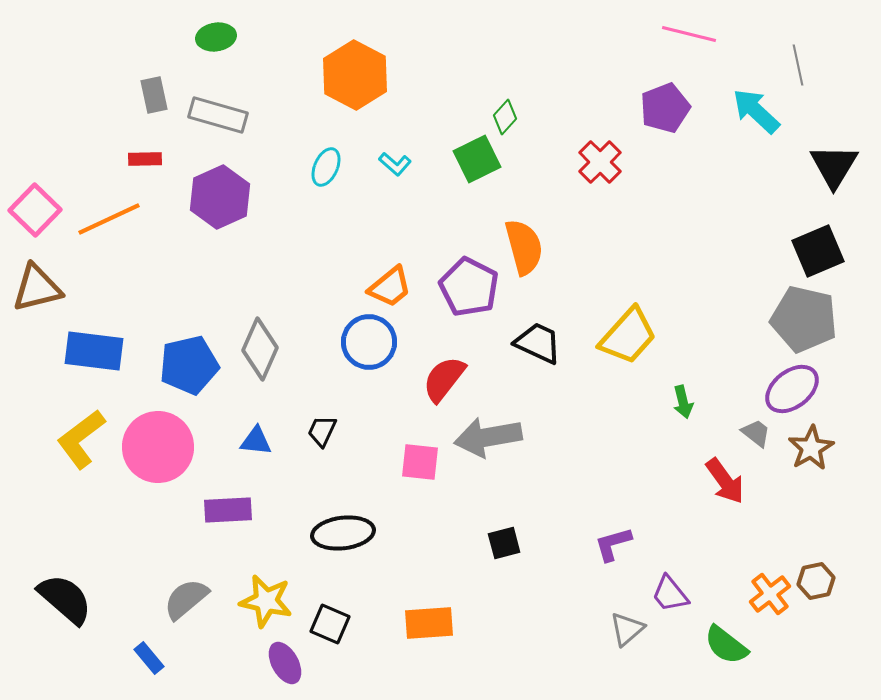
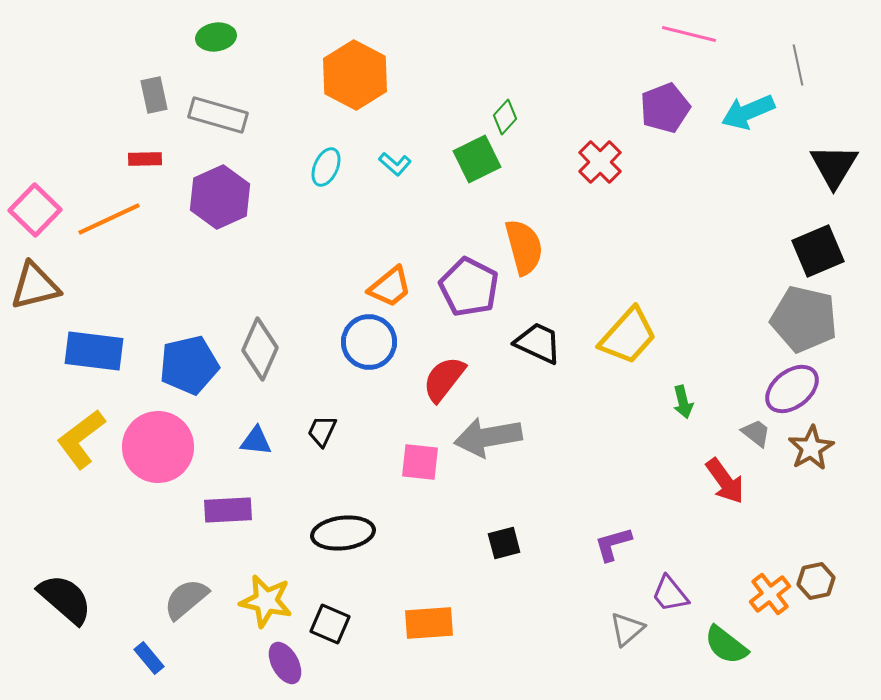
cyan arrow at (756, 111): moved 8 px left, 1 px down; rotated 66 degrees counterclockwise
brown triangle at (37, 288): moved 2 px left, 2 px up
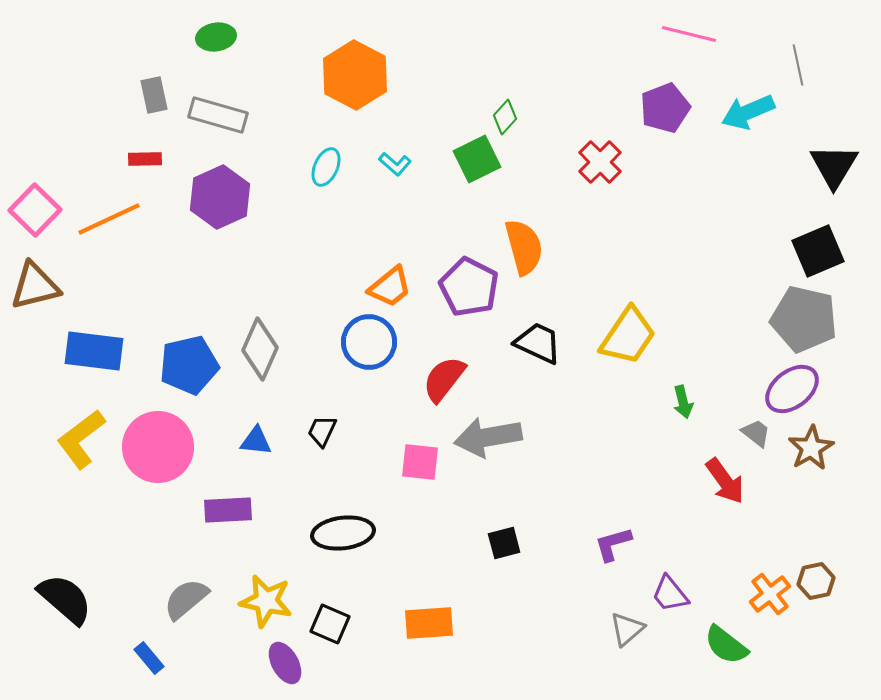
yellow trapezoid at (628, 336): rotated 8 degrees counterclockwise
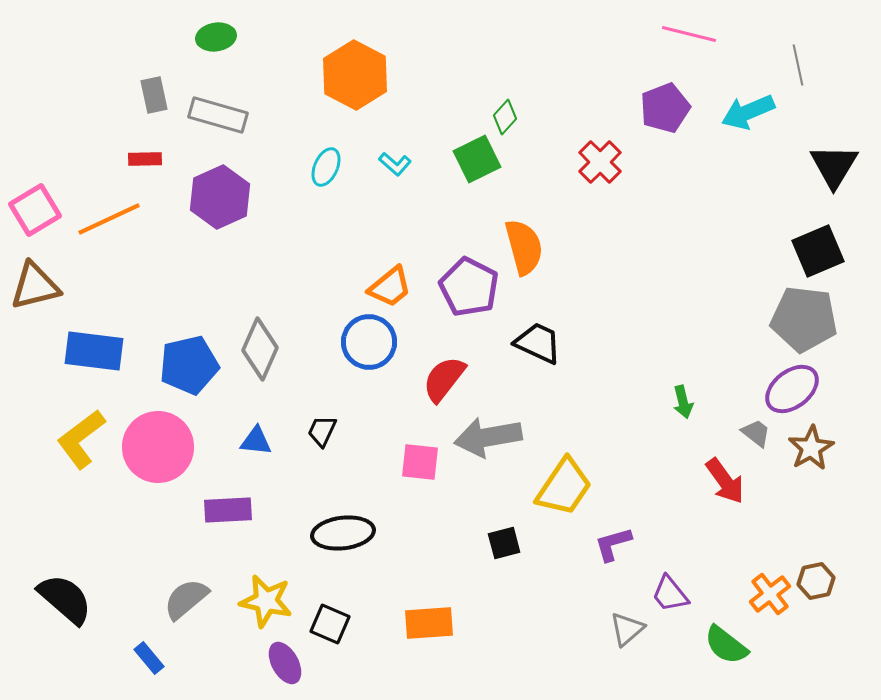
pink square at (35, 210): rotated 15 degrees clockwise
gray pentagon at (804, 319): rotated 6 degrees counterclockwise
yellow trapezoid at (628, 336): moved 64 px left, 151 px down
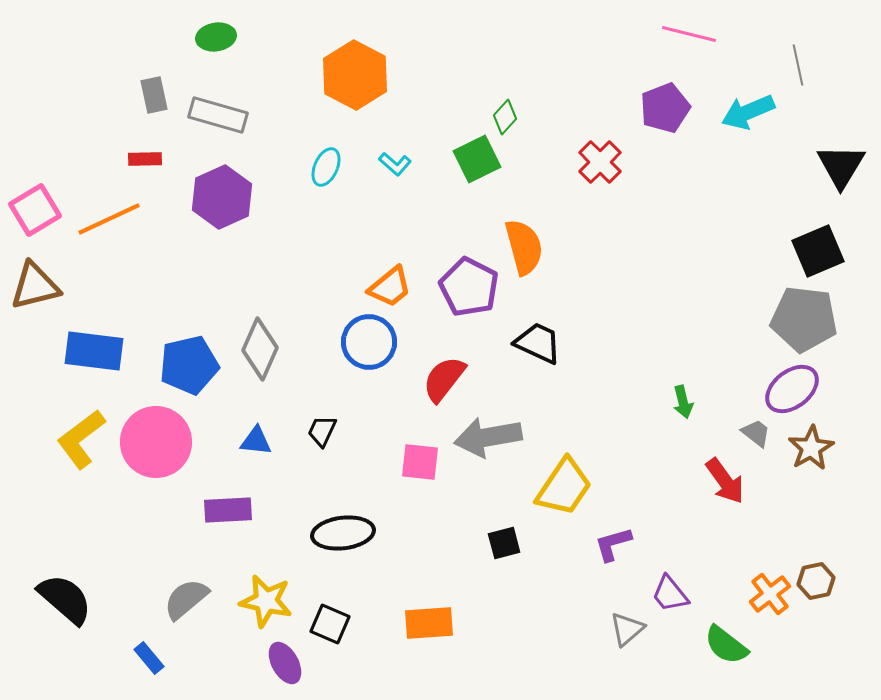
black triangle at (834, 166): moved 7 px right
purple hexagon at (220, 197): moved 2 px right
pink circle at (158, 447): moved 2 px left, 5 px up
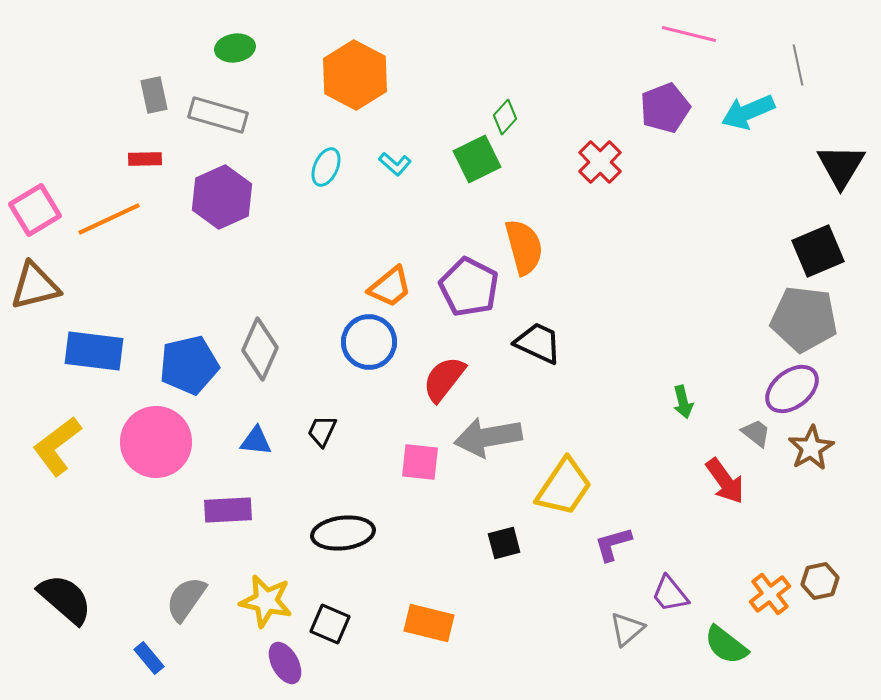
green ellipse at (216, 37): moved 19 px right, 11 px down
yellow L-shape at (81, 439): moved 24 px left, 7 px down
brown hexagon at (816, 581): moved 4 px right
gray semicircle at (186, 599): rotated 15 degrees counterclockwise
orange rectangle at (429, 623): rotated 18 degrees clockwise
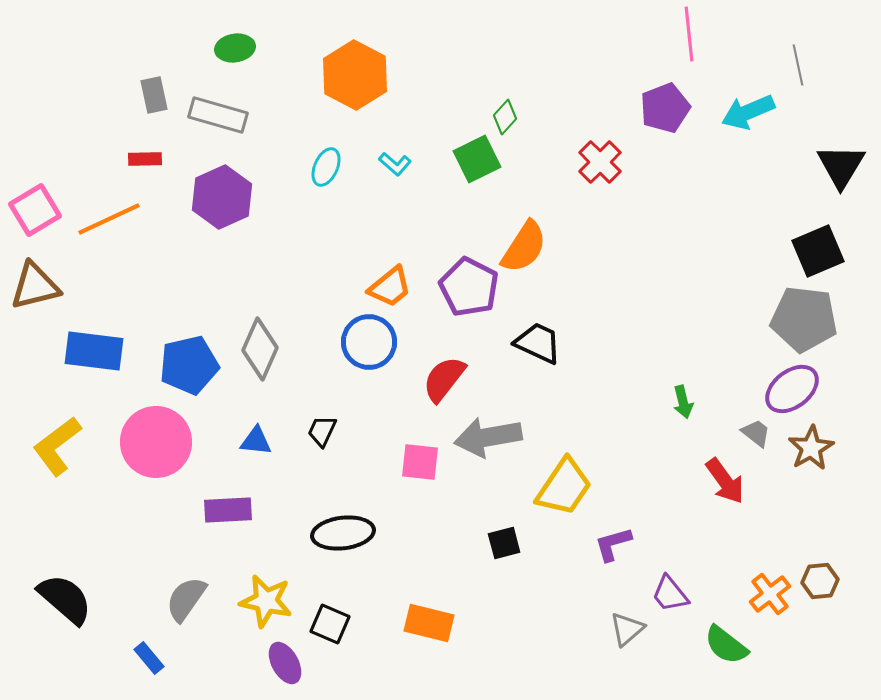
pink line at (689, 34): rotated 70 degrees clockwise
orange semicircle at (524, 247): rotated 48 degrees clockwise
brown hexagon at (820, 581): rotated 6 degrees clockwise
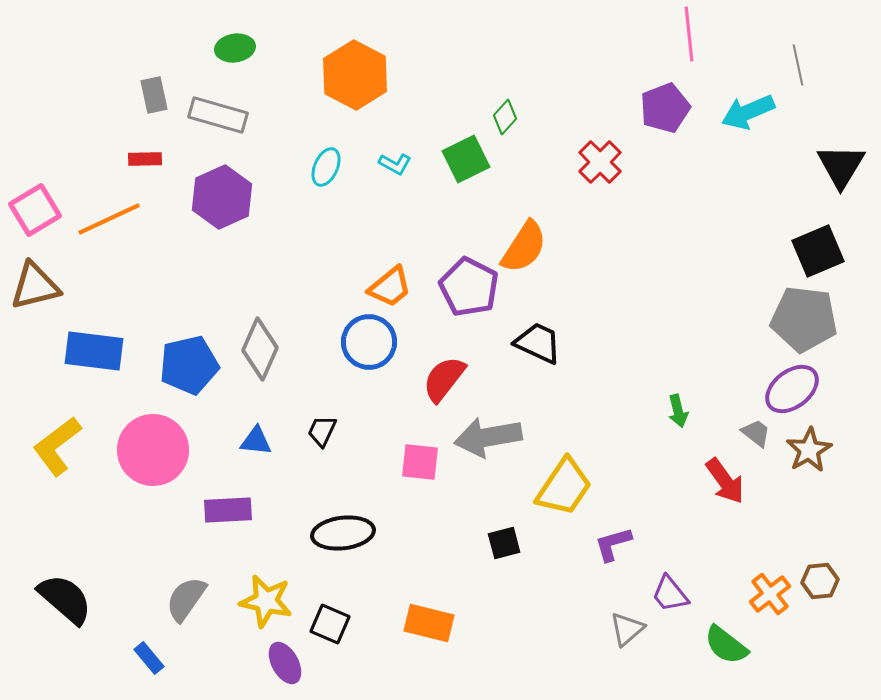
green square at (477, 159): moved 11 px left
cyan L-shape at (395, 164): rotated 12 degrees counterclockwise
green arrow at (683, 402): moved 5 px left, 9 px down
pink circle at (156, 442): moved 3 px left, 8 px down
brown star at (811, 448): moved 2 px left, 2 px down
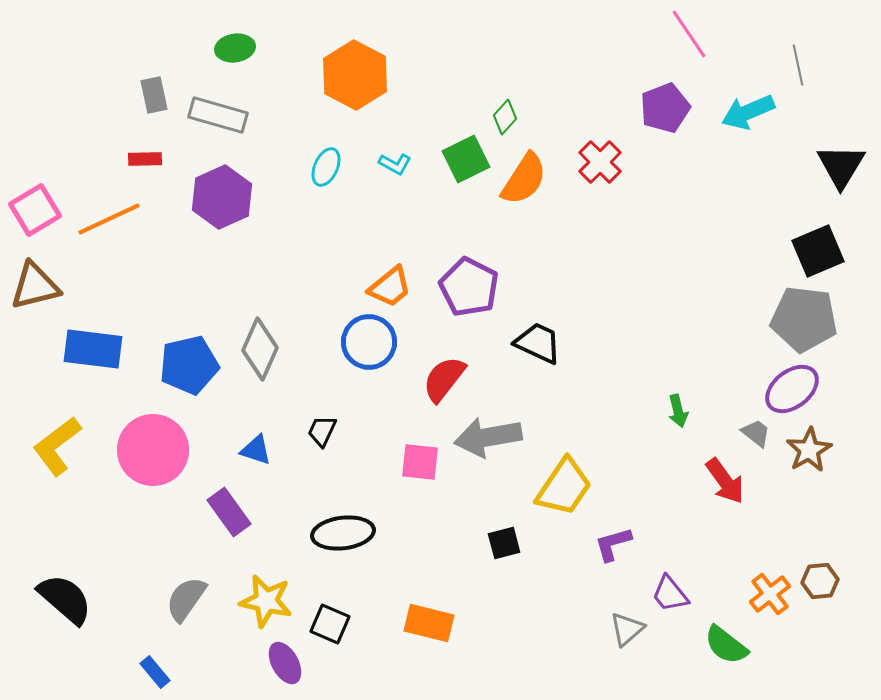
pink line at (689, 34): rotated 28 degrees counterclockwise
orange semicircle at (524, 247): moved 68 px up
blue rectangle at (94, 351): moved 1 px left, 2 px up
blue triangle at (256, 441): moved 9 px down; rotated 12 degrees clockwise
purple rectangle at (228, 510): moved 1 px right, 2 px down; rotated 57 degrees clockwise
blue rectangle at (149, 658): moved 6 px right, 14 px down
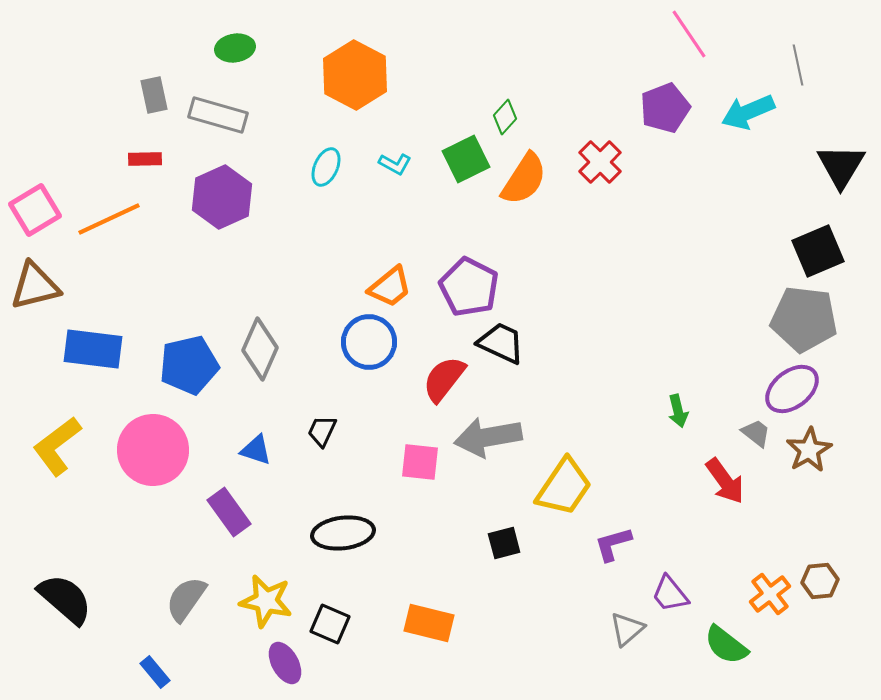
black trapezoid at (538, 343): moved 37 px left
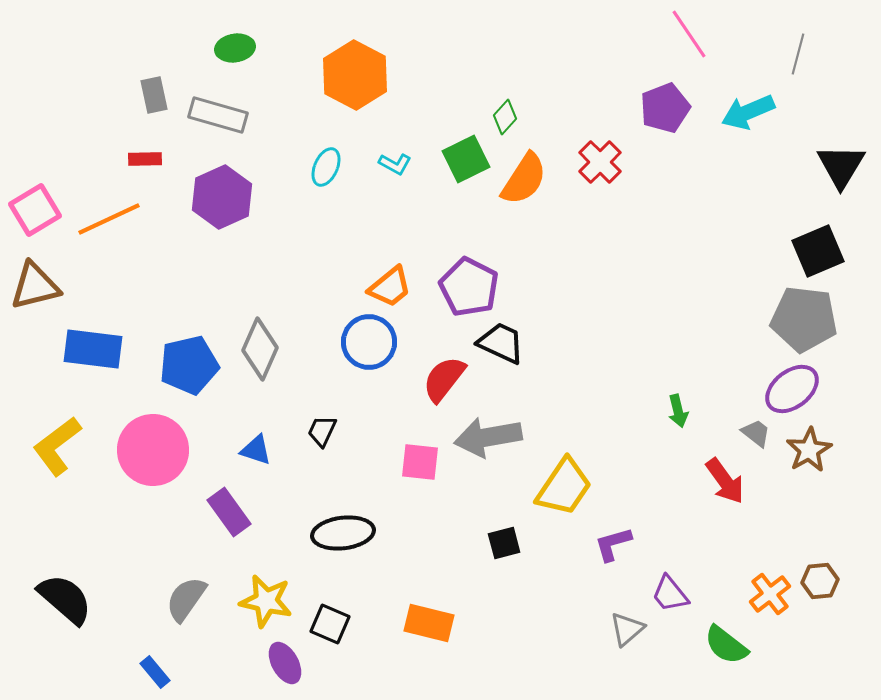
gray line at (798, 65): moved 11 px up; rotated 27 degrees clockwise
